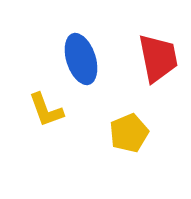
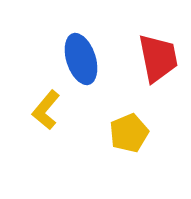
yellow L-shape: rotated 60 degrees clockwise
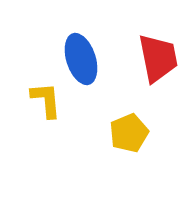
yellow L-shape: moved 10 px up; rotated 135 degrees clockwise
